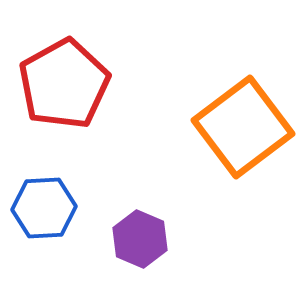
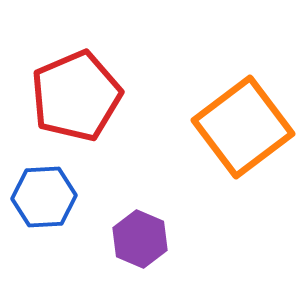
red pentagon: moved 12 px right, 12 px down; rotated 6 degrees clockwise
blue hexagon: moved 11 px up
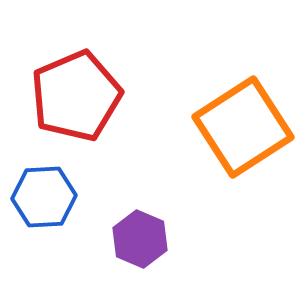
orange square: rotated 4 degrees clockwise
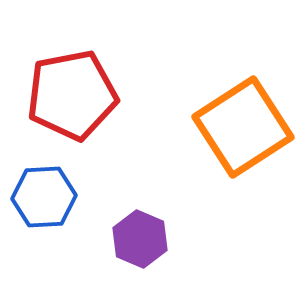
red pentagon: moved 4 px left, 1 px up; rotated 12 degrees clockwise
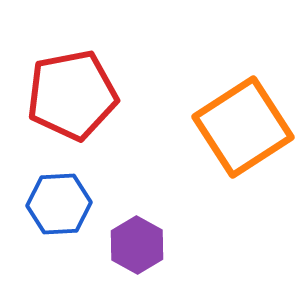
blue hexagon: moved 15 px right, 7 px down
purple hexagon: moved 3 px left, 6 px down; rotated 6 degrees clockwise
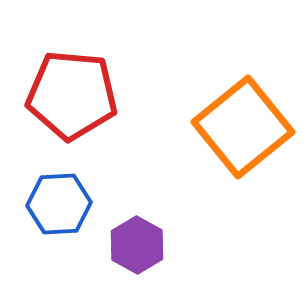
red pentagon: rotated 16 degrees clockwise
orange square: rotated 6 degrees counterclockwise
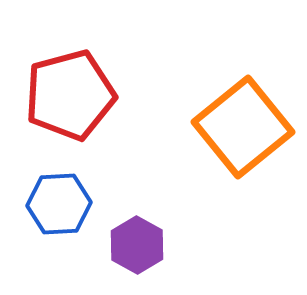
red pentagon: moved 2 px left; rotated 20 degrees counterclockwise
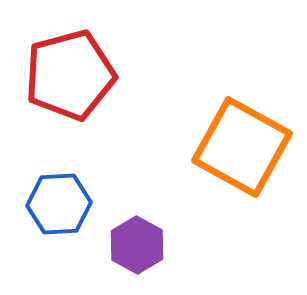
red pentagon: moved 20 px up
orange square: moved 1 px left, 20 px down; rotated 22 degrees counterclockwise
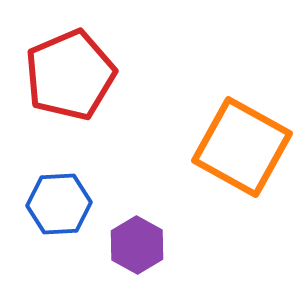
red pentagon: rotated 8 degrees counterclockwise
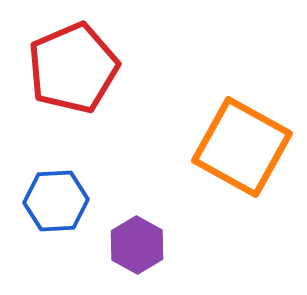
red pentagon: moved 3 px right, 7 px up
blue hexagon: moved 3 px left, 3 px up
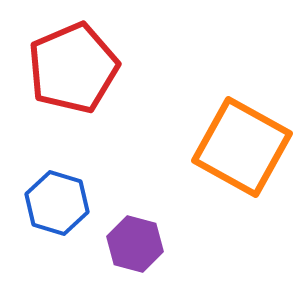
blue hexagon: moved 1 px right, 2 px down; rotated 20 degrees clockwise
purple hexagon: moved 2 px left, 1 px up; rotated 14 degrees counterclockwise
